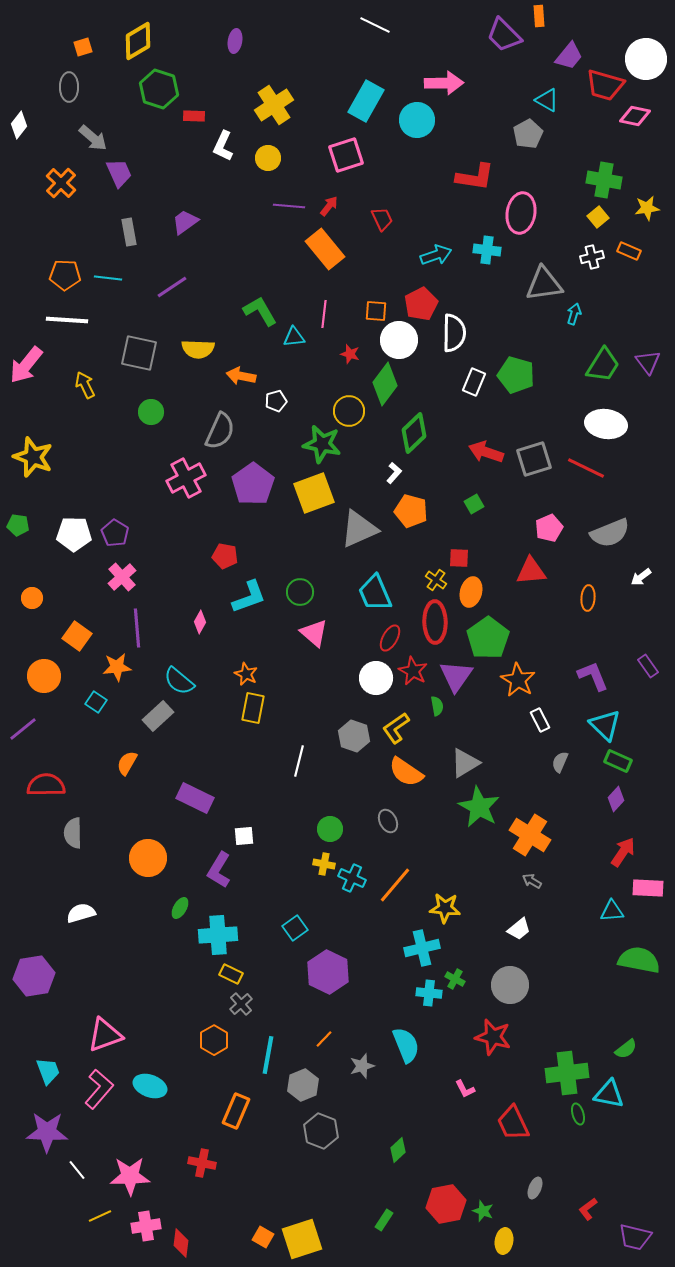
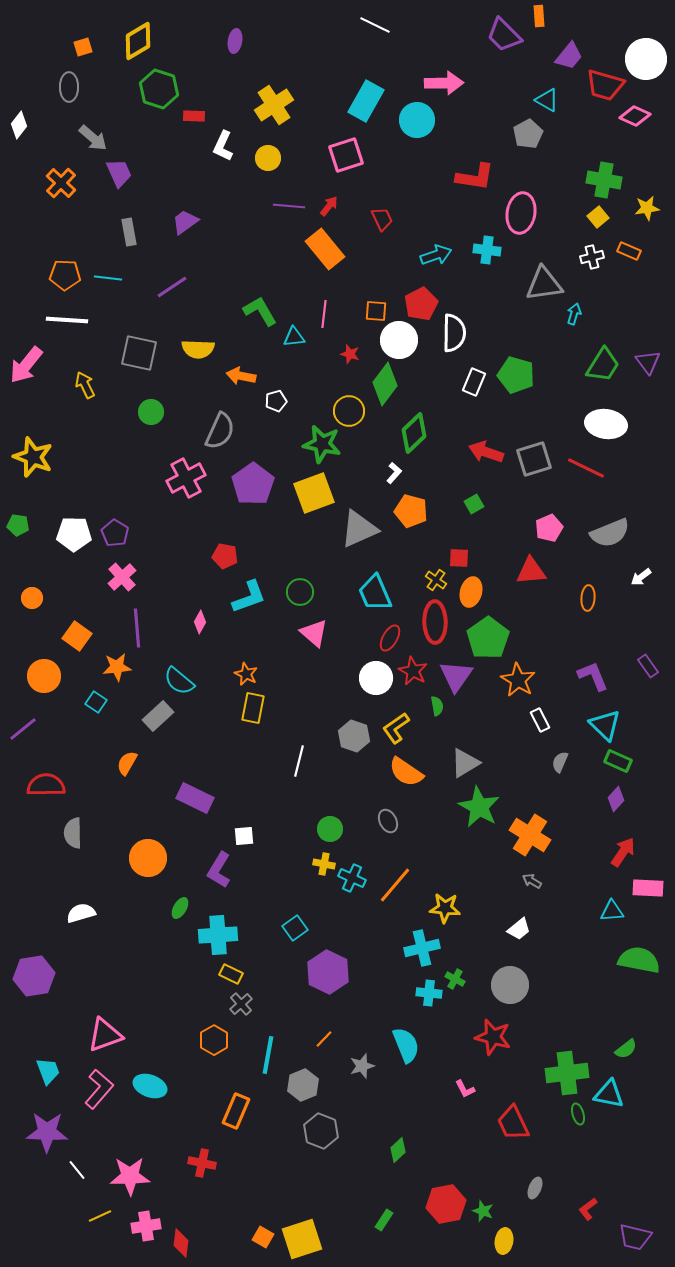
pink diamond at (635, 116): rotated 12 degrees clockwise
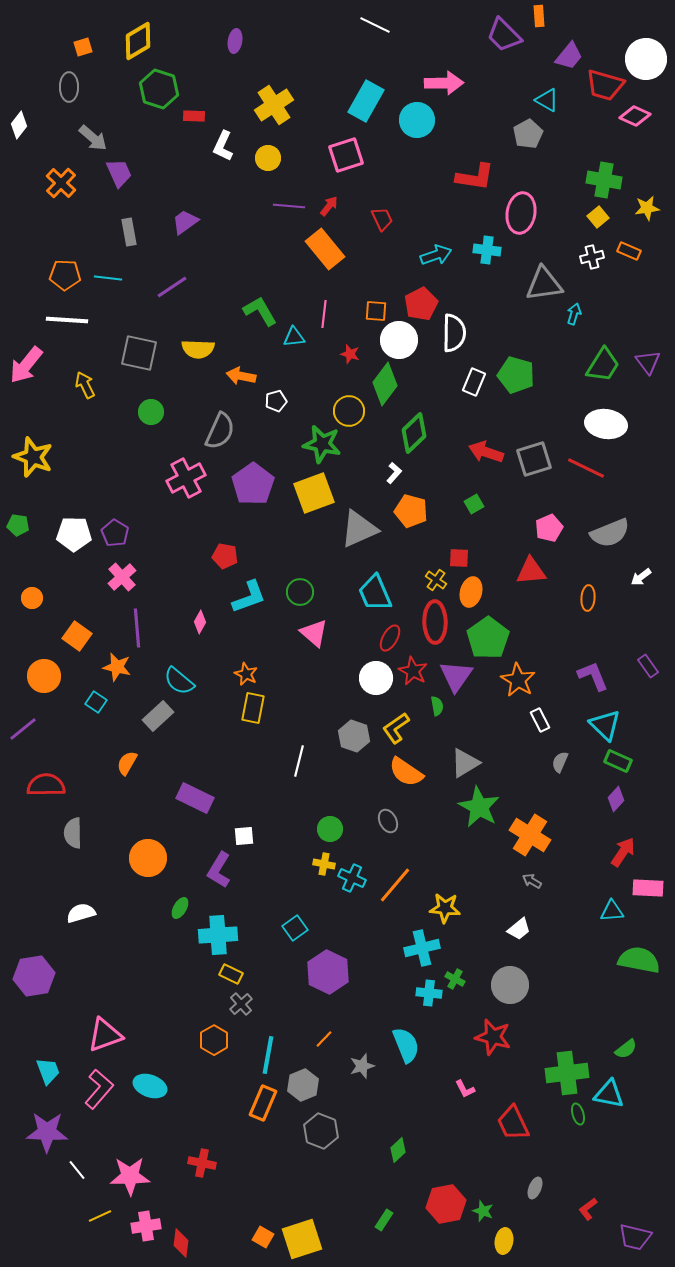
orange star at (117, 667): rotated 20 degrees clockwise
orange rectangle at (236, 1111): moved 27 px right, 8 px up
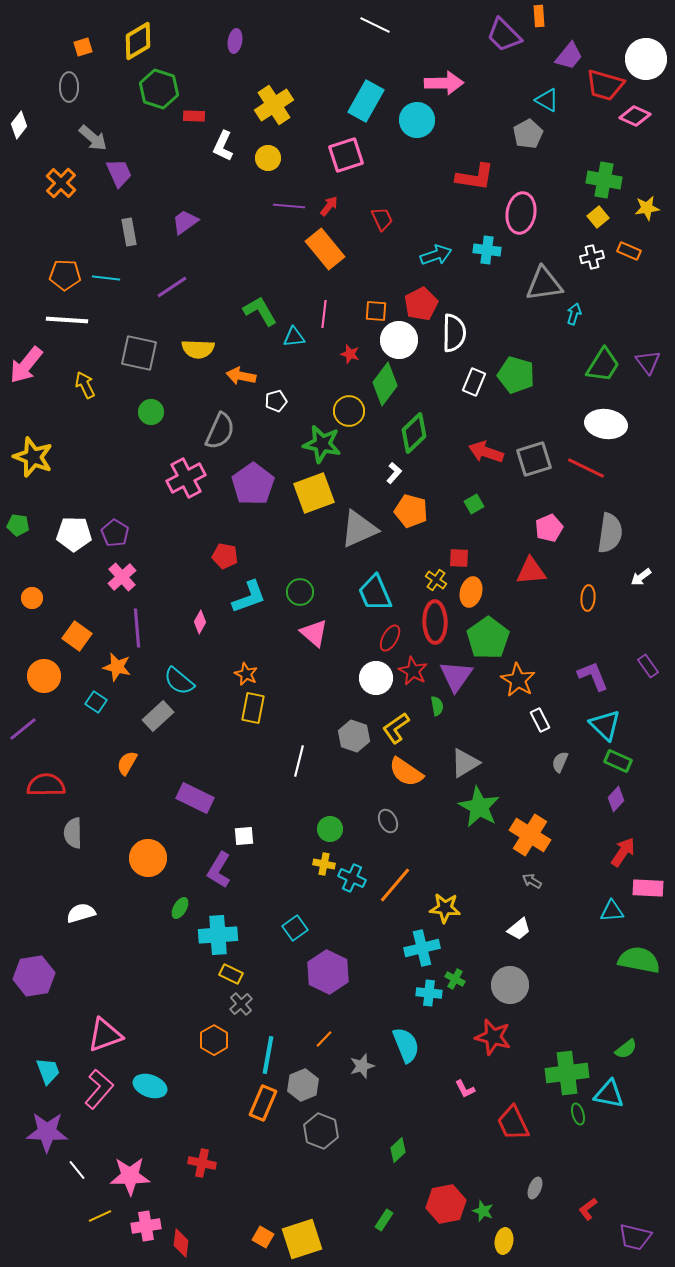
cyan line at (108, 278): moved 2 px left
gray semicircle at (610, 533): rotated 60 degrees counterclockwise
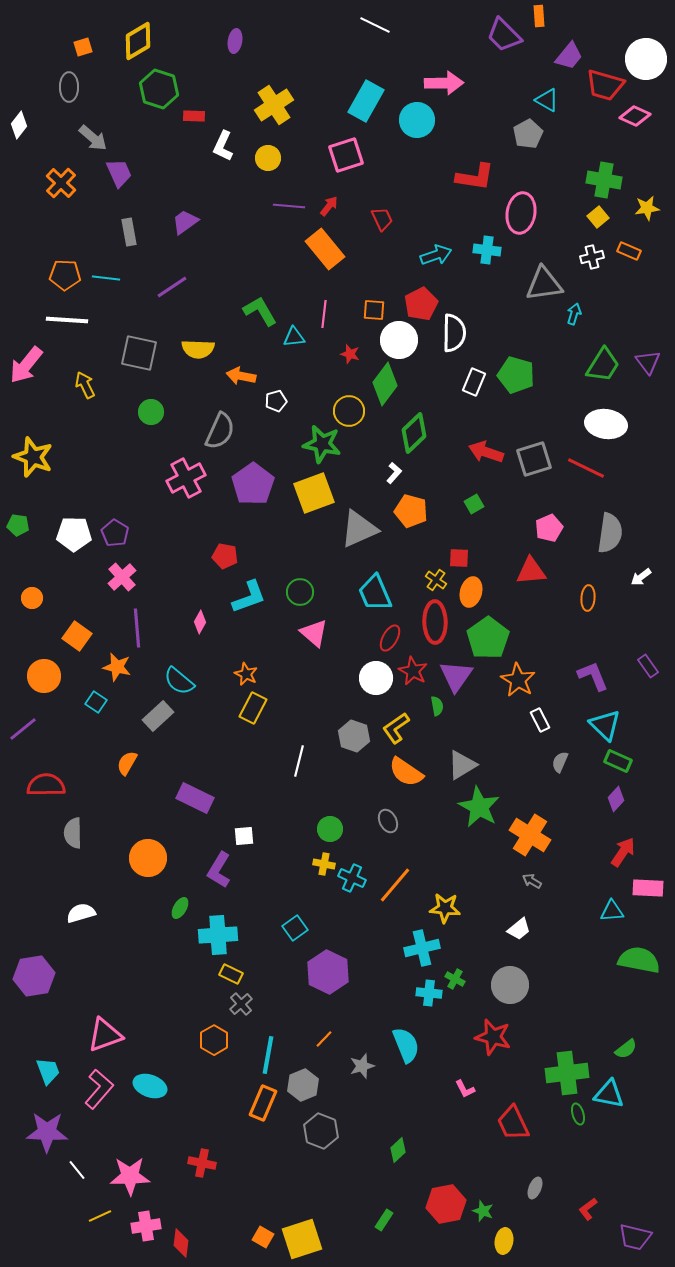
orange square at (376, 311): moved 2 px left, 1 px up
yellow rectangle at (253, 708): rotated 16 degrees clockwise
gray triangle at (465, 763): moved 3 px left, 2 px down
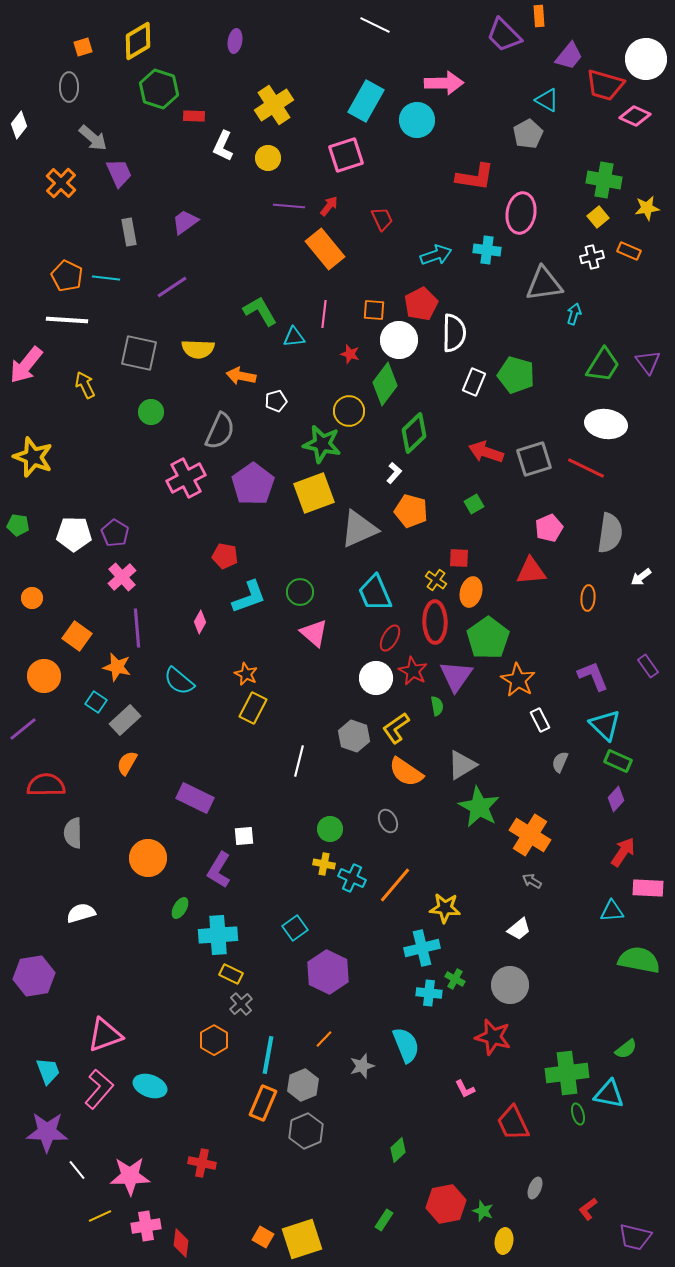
orange pentagon at (65, 275): moved 2 px right, 1 px down; rotated 24 degrees clockwise
gray rectangle at (158, 716): moved 33 px left, 4 px down
gray hexagon at (321, 1131): moved 15 px left; rotated 16 degrees clockwise
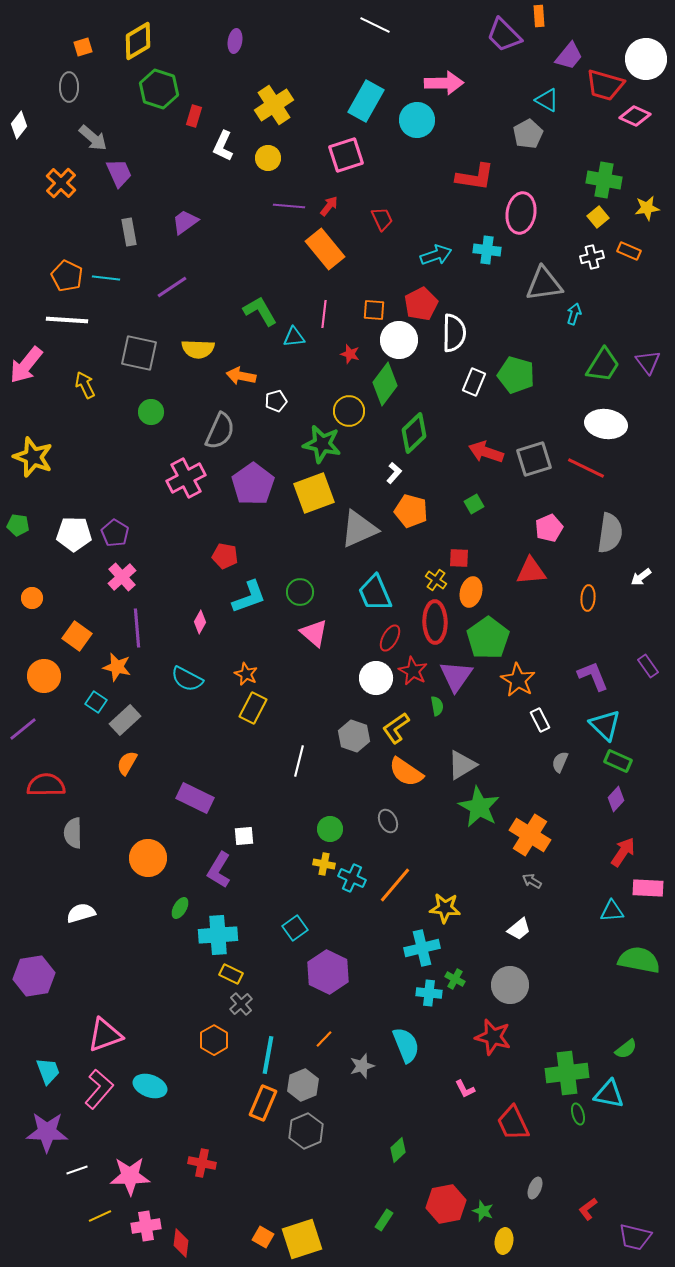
red rectangle at (194, 116): rotated 75 degrees counterclockwise
cyan semicircle at (179, 681): moved 8 px right, 2 px up; rotated 12 degrees counterclockwise
white line at (77, 1170): rotated 70 degrees counterclockwise
